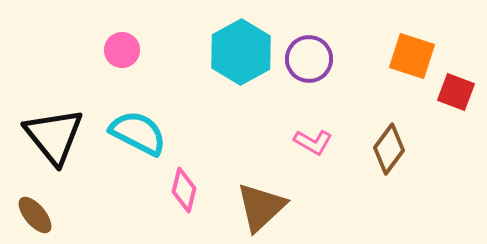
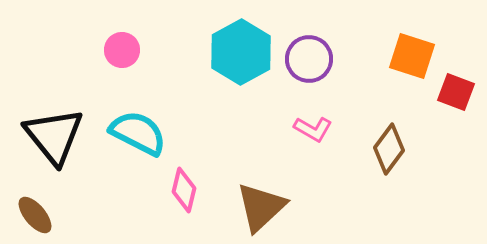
pink L-shape: moved 13 px up
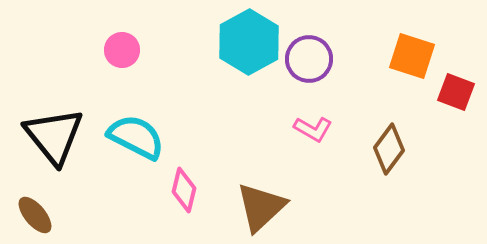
cyan hexagon: moved 8 px right, 10 px up
cyan semicircle: moved 2 px left, 4 px down
